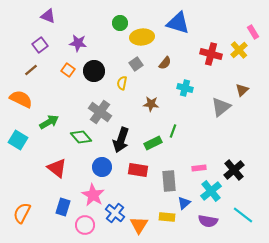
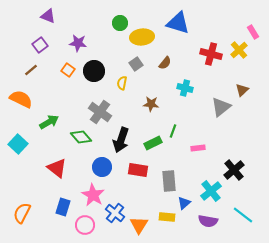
cyan square at (18, 140): moved 4 px down; rotated 12 degrees clockwise
pink rectangle at (199, 168): moved 1 px left, 20 px up
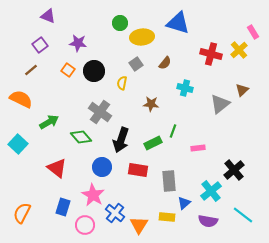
gray triangle at (221, 107): moved 1 px left, 3 px up
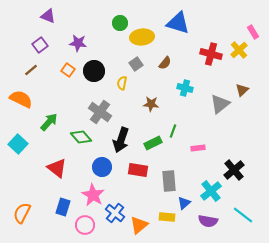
green arrow at (49, 122): rotated 18 degrees counterclockwise
orange triangle at (139, 225): rotated 18 degrees clockwise
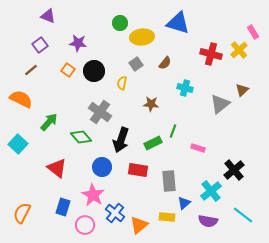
pink rectangle at (198, 148): rotated 24 degrees clockwise
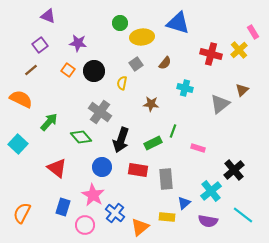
gray rectangle at (169, 181): moved 3 px left, 2 px up
orange triangle at (139, 225): moved 1 px right, 2 px down
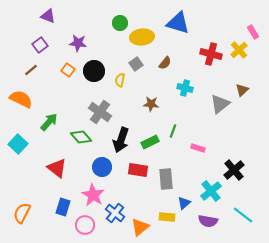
yellow semicircle at (122, 83): moved 2 px left, 3 px up
green rectangle at (153, 143): moved 3 px left, 1 px up
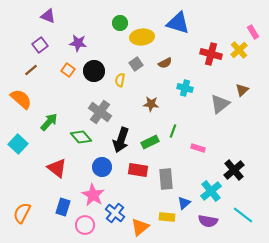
brown semicircle at (165, 63): rotated 24 degrees clockwise
orange semicircle at (21, 99): rotated 15 degrees clockwise
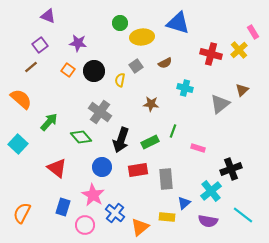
gray square at (136, 64): moved 2 px down
brown line at (31, 70): moved 3 px up
red rectangle at (138, 170): rotated 18 degrees counterclockwise
black cross at (234, 170): moved 3 px left, 1 px up; rotated 20 degrees clockwise
